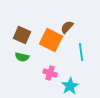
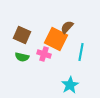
orange square: moved 5 px right, 1 px up
cyan line: rotated 18 degrees clockwise
pink cross: moved 6 px left, 19 px up
cyan star: moved 1 px up
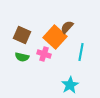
orange square: moved 1 px left, 2 px up; rotated 15 degrees clockwise
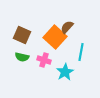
pink cross: moved 6 px down
cyan star: moved 5 px left, 13 px up
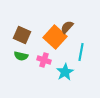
green semicircle: moved 1 px left, 1 px up
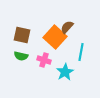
brown square: rotated 12 degrees counterclockwise
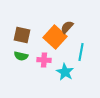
pink cross: rotated 16 degrees counterclockwise
cyan star: rotated 12 degrees counterclockwise
